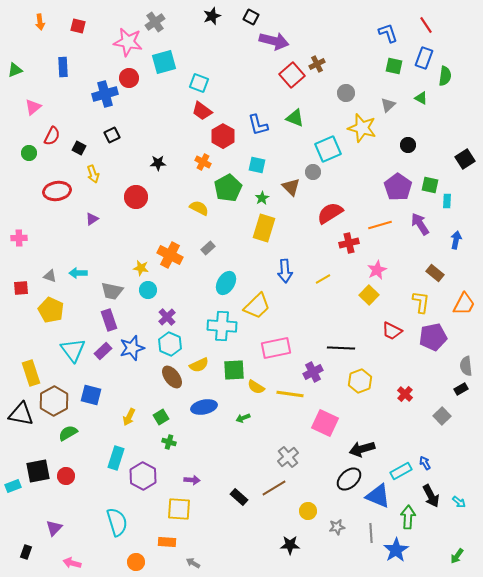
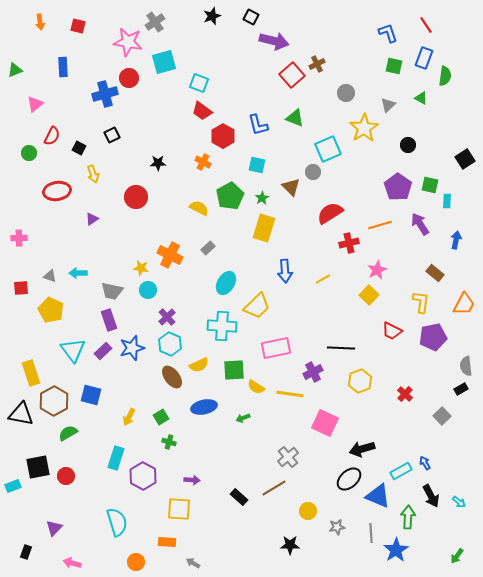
pink triangle at (33, 107): moved 2 px right, 3 px up
yellow star at (362, 128): moved 2 px right; rotated 24 degrees clockwise
green pentagon at (228, 188): moved 2 px right, 8 px down
black square at (38, 471): moved 4 px up
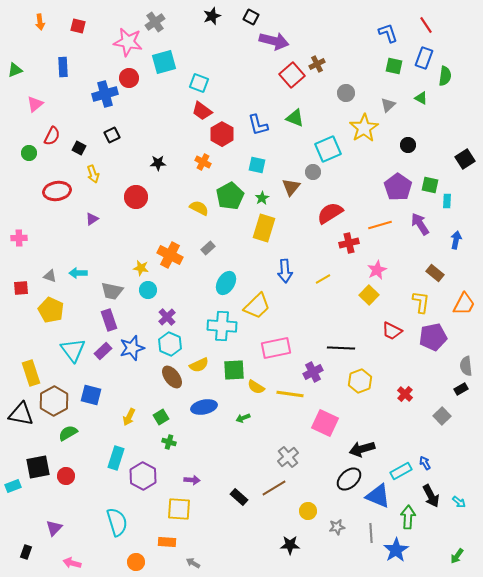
red hexagon at (223, 136): moved 1 px left, 2 px up
brown triangle at (291, 187): rotated 24 degrees clockwise
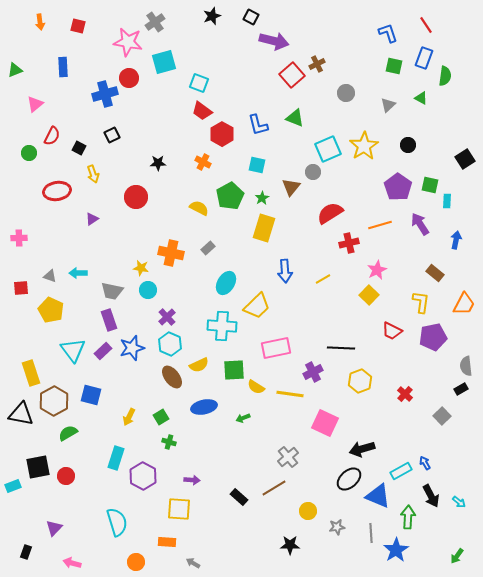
yellow star at (364, 128): moved 18 px down
orange cross at (170, 255): moved 1 px right, 2 px up; rotated 15 degrees counterclockwise
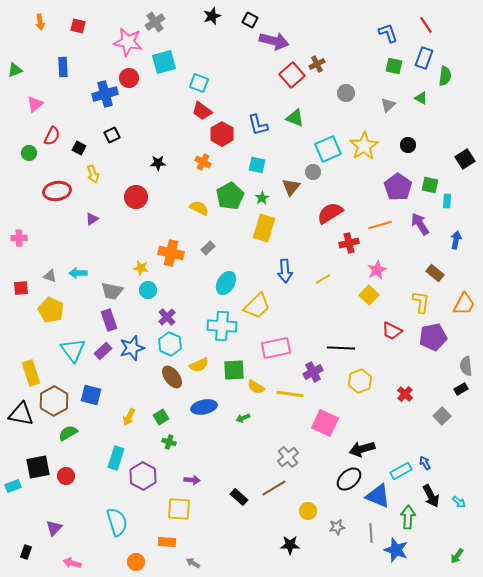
black square at (251, 17): moved 1 px left, 3 px down
blue star at (396, 550): rotated 20 degrees counterclockwise
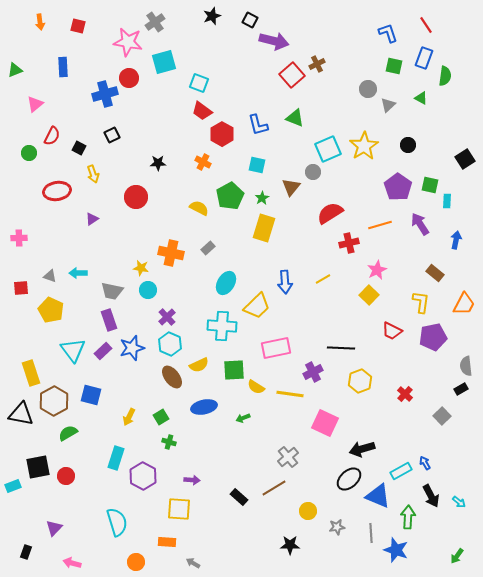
gray circle at (346, 93): moved 22 px right, 4 px up
blue arrow at (285, 271): moved 11 px down
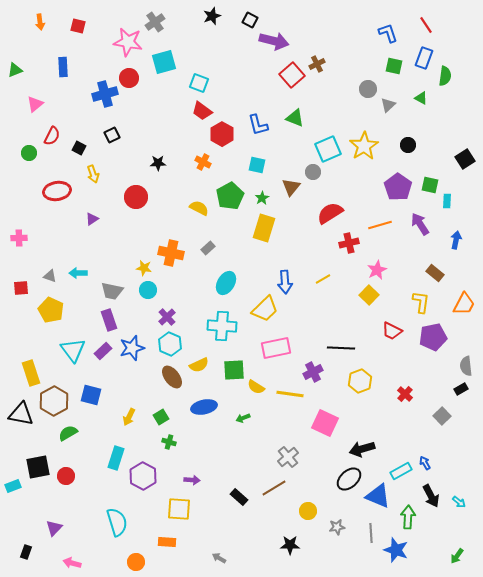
yellow star at (141, 268): moved 3 px right
yellow trapezoid at (257, 306): moved 8 px right, 3 px down
gray arrow at (193, 563): moved 26 px right, 5 px up
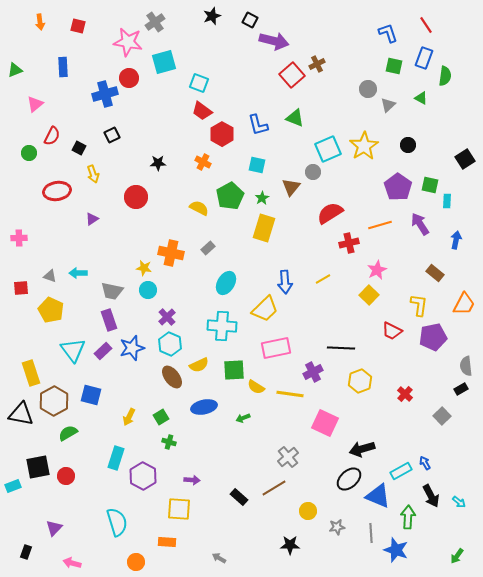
yellow L-shape at (421, 302): moved 2 px left, 3 px down
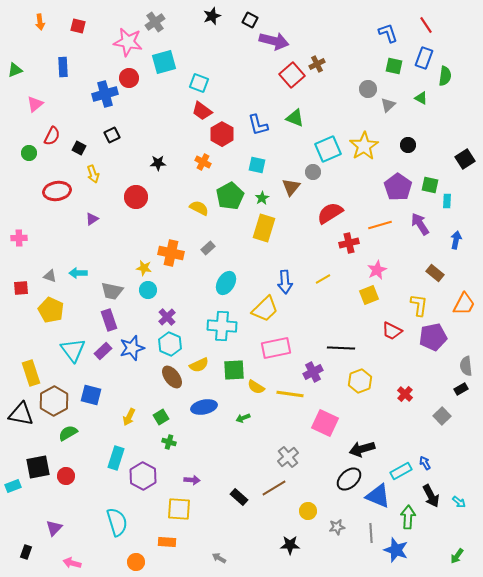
yellow square at (369, 295): rotated 24 degrees clockwise
